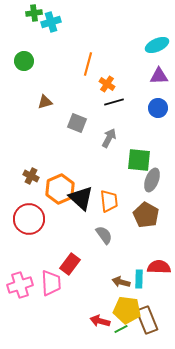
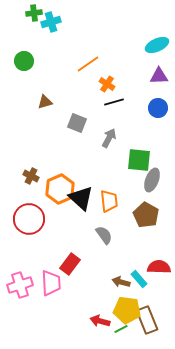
orange line: rotated 40 degrees clockwise
cyan rectangle: rotated 42 degrees counterclockwise
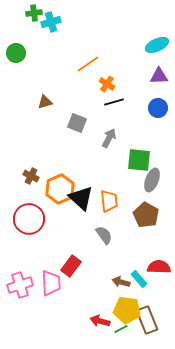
green circle: moved 8 px left, 8 px up
red rectangle: moved 1 px right, 2 px down
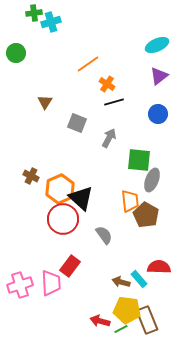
purple triangle: rotated 36 degrees counterclockwise
brown triangle: rotated 42 degrees counterclockwise
blue circle: moved 6 px down
orange trapezoid: moved 21 px right
red circle: moved 34 px right
red rectangle: moved 1 px left
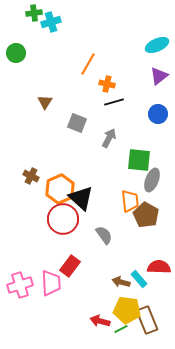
orange line: rotated 25 degrees counterclockwise
orange cross: rotated 21 degrees counterclockwise
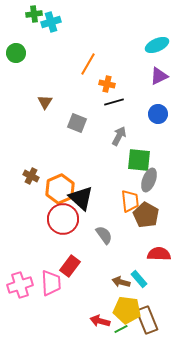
green cross: moved 1 px down
purple triangle: rotated 12 degrees clockwise
gray arrow: moved 10 px right, 2 px up
gray ellipse: moved 3 px left
red semicircle: moved 13 px up
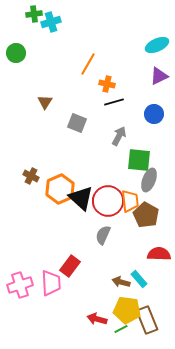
blue circle: moved 4 px left
red circle: moved 45 px right, 18 px up
gray semicircle: moved 1 px left; rotated 120 degrees counterclockwise
red arrow: moved 3 px left, 2 px up
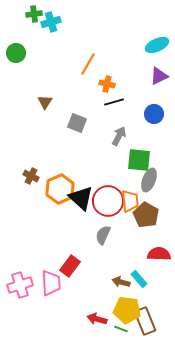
brown rectangle: moved 2 px left, 1 px down
green line: rotated 48 degrees clockwise
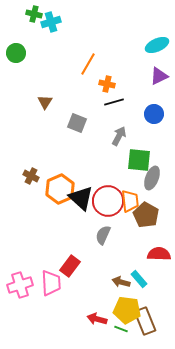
green cross: rotated 21 degrees clockwise
gray ellipse: moved 3 px right, 2 px up
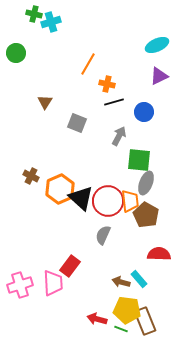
blue circle: moved 10 px left, 2 px up
gray ellipse: moved 6 px left, 5 px down
pink trapezoid: moved 2 px right
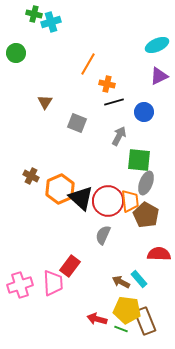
brown arrow: rotated 12 degrees clockwise
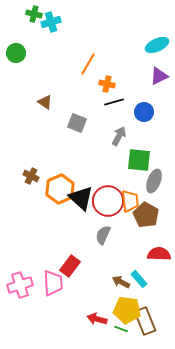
brown triangle: rotated 28 degrees counterclockwise
gray ellipse: moved 8 px right, 2 px up
